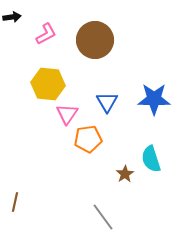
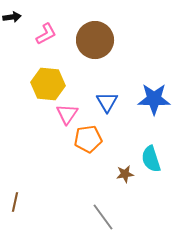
brown star: rotated 24 degrees clockwise
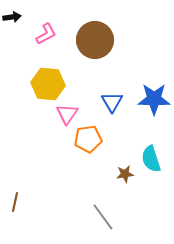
blue triangle: moved 5 px right
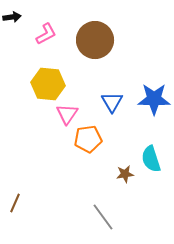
brown line: moved 1 px down; rotated 12 degrees clockwise
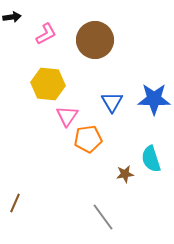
pink triangle: moved 2 px down
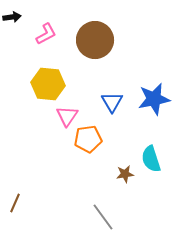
blue star: rotated 12 degrees counterclockwise
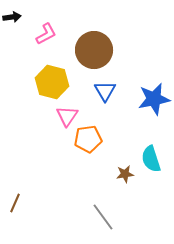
brown circle: moved 1 px left, 10 px down
yellow hexagon: moved 4 px right, 2 px up; rotated 8 degrees clockwise
blue triangle: moved 7 px left, 11 px up
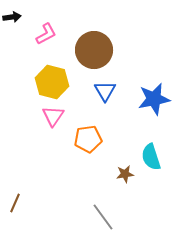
pink triangle: moved 14 px left
cyan semicircle: moved 2 px up
